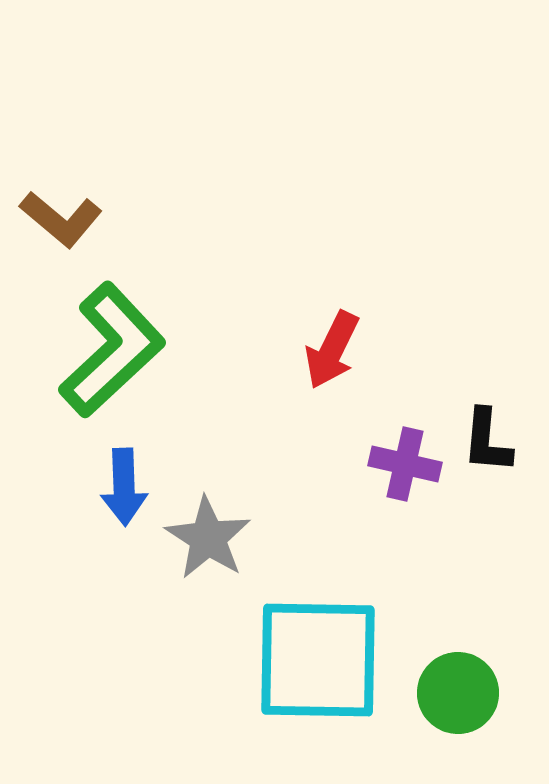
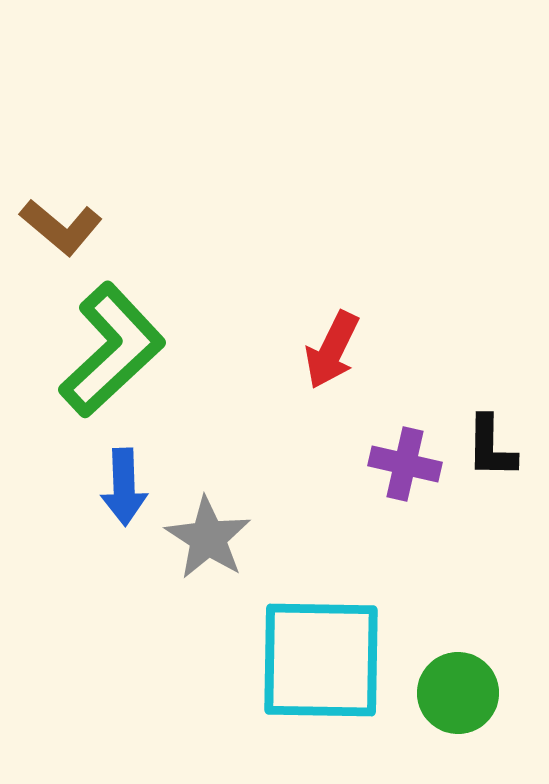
brown L-shape: moved 8 px down
black L-shape: moved 4 px right, 6 px down; rotated 4 degrees counterclockwise
cyan square: moved 3 px right
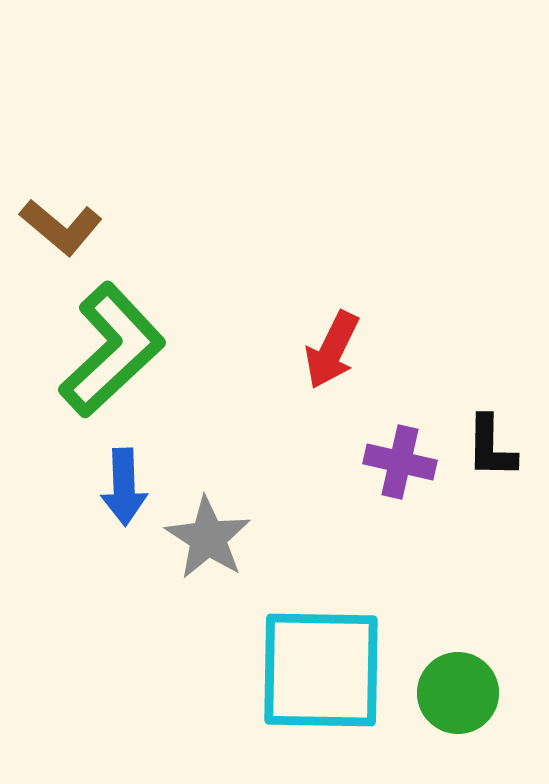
purple cross: moved 5 px left, 2 px up
cyan square: moved 10 px down
